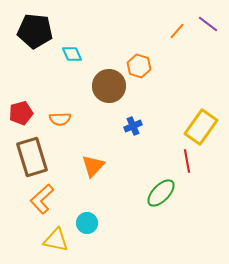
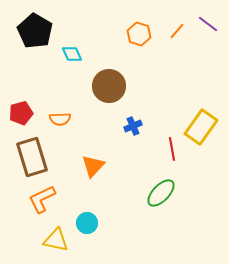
black pentagon: rotated 24 degrees clockwise
orange hexagon: moved 32 px up
red line: moved 15 px left, 12 px up
orange L-shape: rotated 16 degrees clockwise
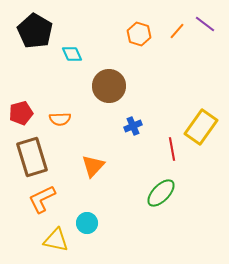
purple line: moved 3 px left
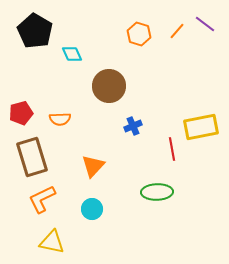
yellow rectangle: rotated 44 degrees clockwise
green ellipse: moved 4 px left, 1 px up; rotated 44 degrees clockwise
cyan circle: moved 5 px right, 14 px up
yellow triangle: moved 4 px left, 2 px down
